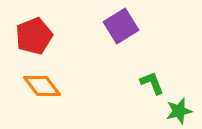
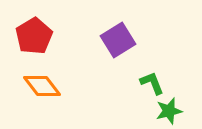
purple square: moved 3 px left, 14 px down
red pentagon: rotated 9 degrees counterclockwise
green star: moved 10 px left
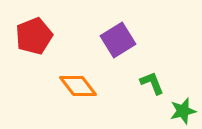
red pentagon: rotated 9 degrees clockwise
orange diamond: moved 36 px right
green star: moved 14 px right
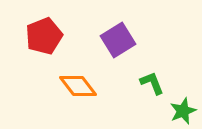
red pentagon: moved 10 px right
green star: rotated 8 degrees counterclockwise
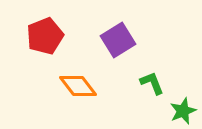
red pentagon: moved 1 px right
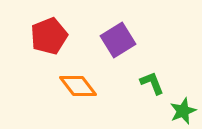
red pentagon: moved 4 px right
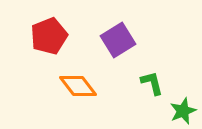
green L-shape: rotated 8 degrees clockwise
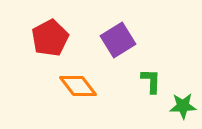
red pentagon: moved 1 px right, 2 px down; rotated 6 degrees counterclockwise
green L-shape: moved 1 px left, 2 px up; rotated 16 degrees clockwise
green star: moved 5 px up; rotated 20 degrees clockwise
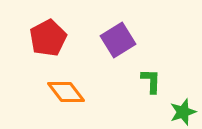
red pentagon: moved 2 px left
orange diamond: moved 12 px left, 6 px down
green star: moved 6 px down; rotated 16 degrees counterclockwise
